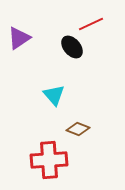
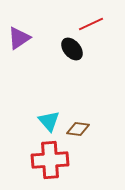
black ellipse: moved 2 px down
cyan triangle: moved 5 px left, 26 px down
brown diamond: rotated 15 degrees counterclockwise
red cross: moved 1 px right
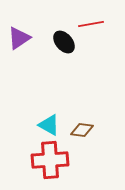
red line: rotated 15 degrees clockwise
black ellipse: moved 8 px left, 7 px up
cyan triangle: moved 4 px down; rotated 20 degrees counterclockwise
brown diamond: moved 4 px right, 1 px down
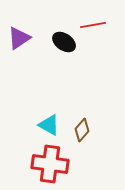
red line: moved 2 px right, 1 px down
black ellipse: rotated 15 degrees counterclockwise
brown diamond: rotated 55 degrees counterclockwise
red cross: moved 4 px down; rotated 12 degrees clockwise
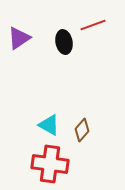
red line: rotated 10 degrees counterclockwise
black ellipse: rotated 45 degrees clockwise
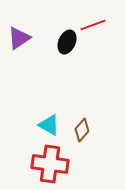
black ellipse: moved 3 px right; rotated 35 degrees clockwise
